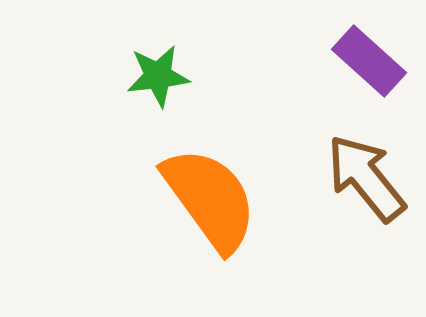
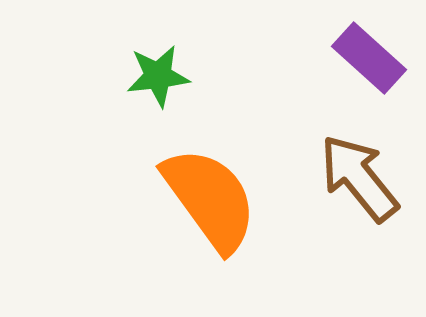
purple rectangle: moved 3 px up
brown arrow: moved 7 px left
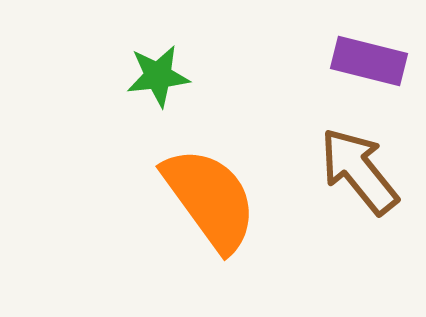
purple rectangle: moved 3 px down; rotated 28 degrees counterclockwise
brown arrow: moved 7 px up
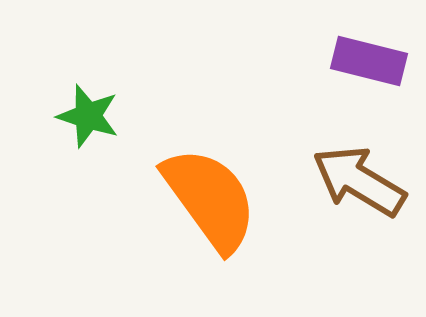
green star: moved 70 px left, 40 px down; rotated 24 degrees clockwise
brown arrow: moved 10 px down; rotated 20 degrees counterclockwise
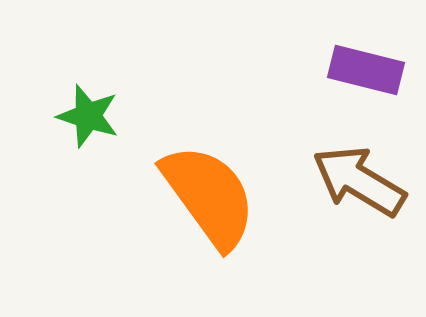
purple rectangle: moved 3 px left, 9 px down
orange semicircle: moved 1 px left, 3 px up
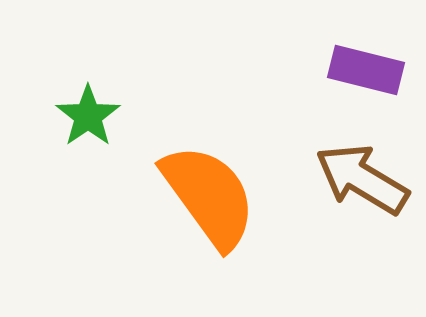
green star: rotated 20 degrees clockwise
brown arrow: moved 3 px right, 2 px up
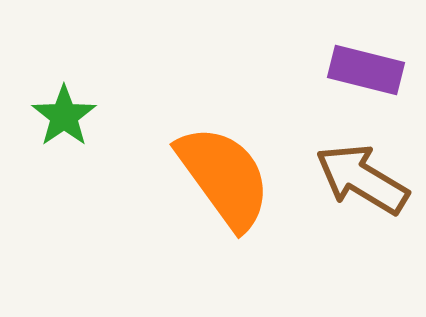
green star: moved 24 px left
orange semicircle: moved 15 px right, 19 px up
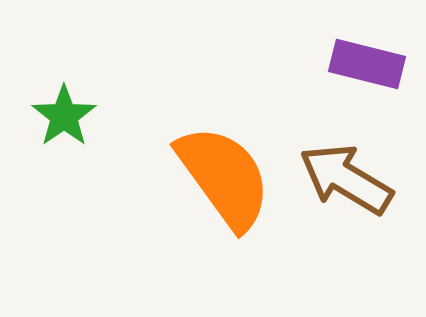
purple rectangle: moved 1 px right, 6 px up
brown arrow: moved 16 px left
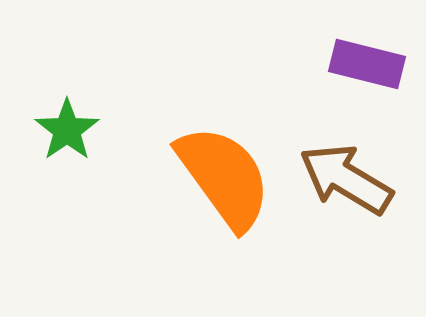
green star: moved 3 px right, 14 px down
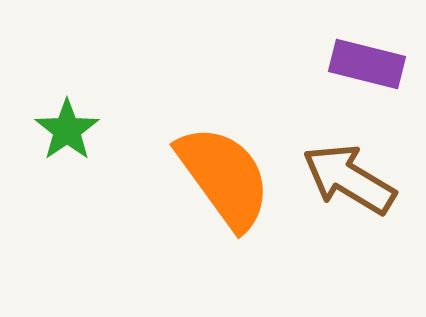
brown arrow: moved 3 px right
